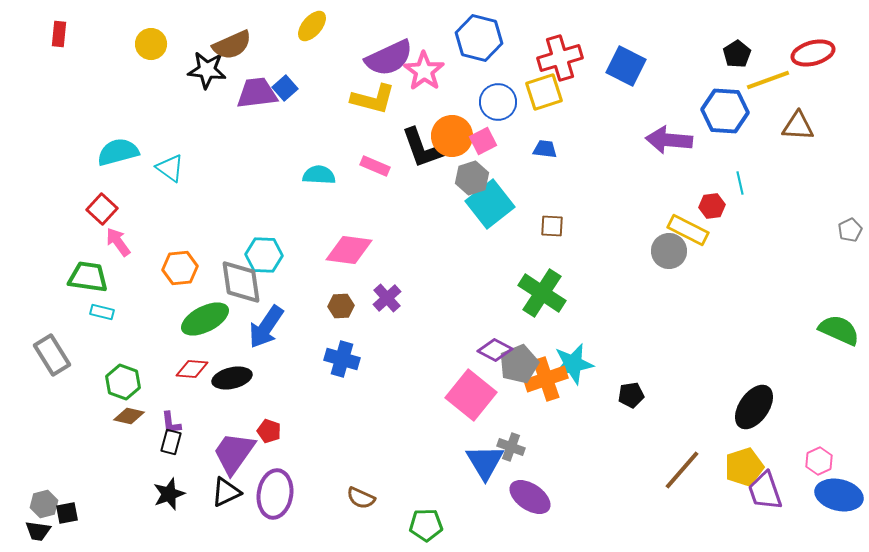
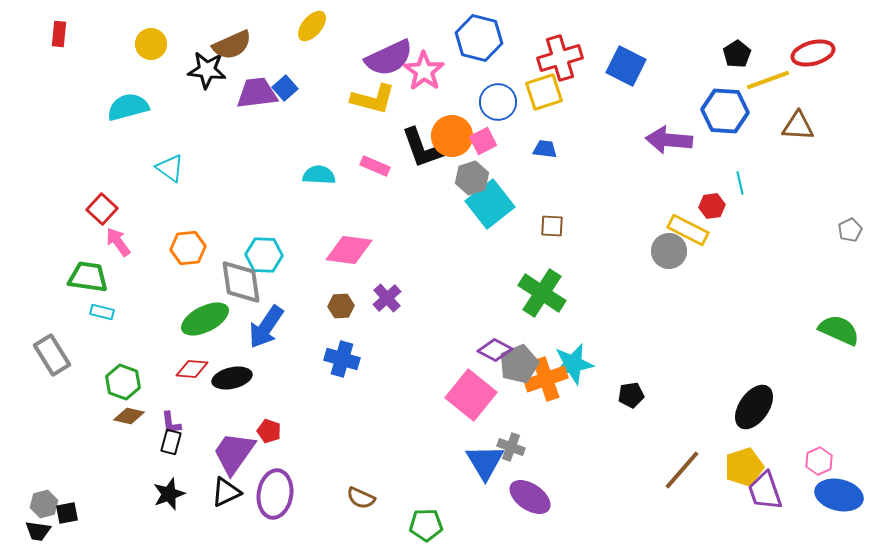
cyan semicircle at (118, 152): moved 10 px right, 45 px up
orange hexagon at (180, 268): moved 8 px right, 20 px up
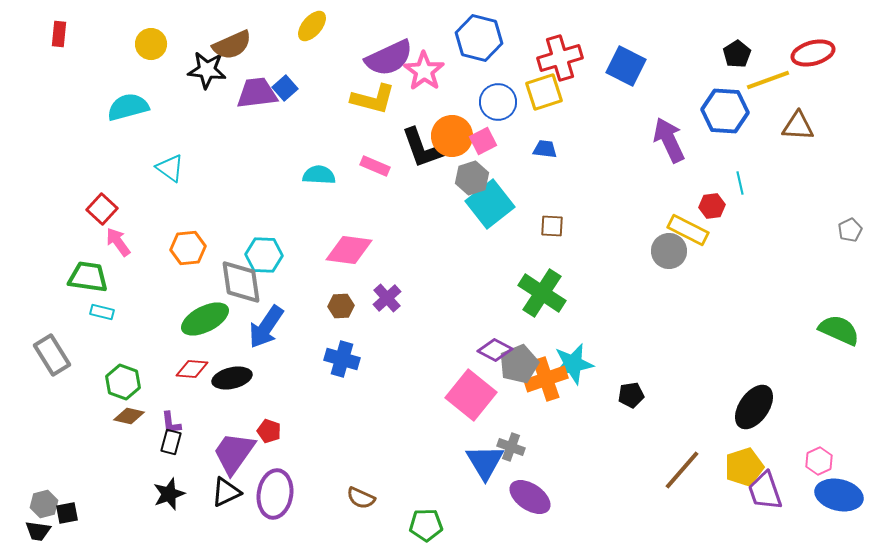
purple arrow at (669, 140): rotated 60 degrees clockwise
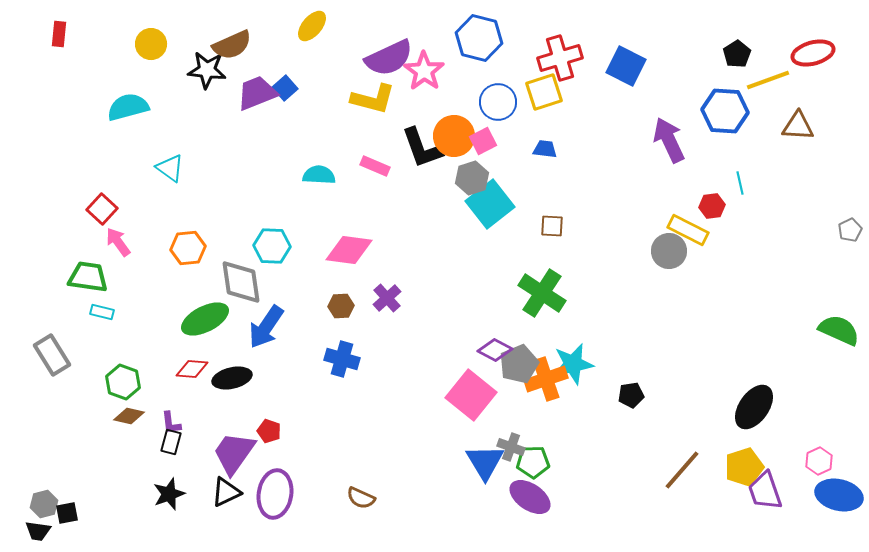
purple trapezoid at (257, 93): rotated 15 degrees counterclockwise
orange circle at (452, 136): moved 2 px right
cyan hexagon at (264, 255): moved 8 px right, 9 px up
green pentagon at (426, 525): moved 107 px right, 63 px up
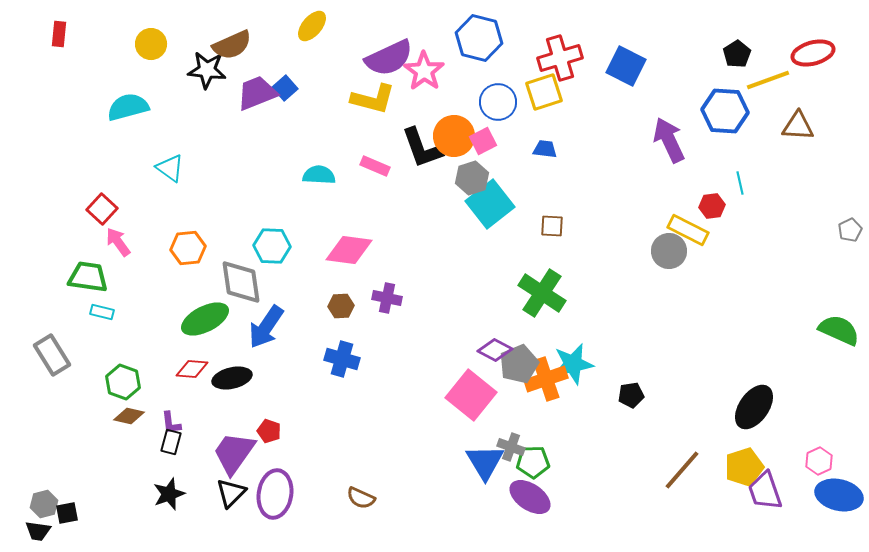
purple cross at (387, 298): rotated 36 degrees counterclockwise
black triangle at (226, 492): moved 5 px right, 1 px down; rotated 20 degrees counterclockwise
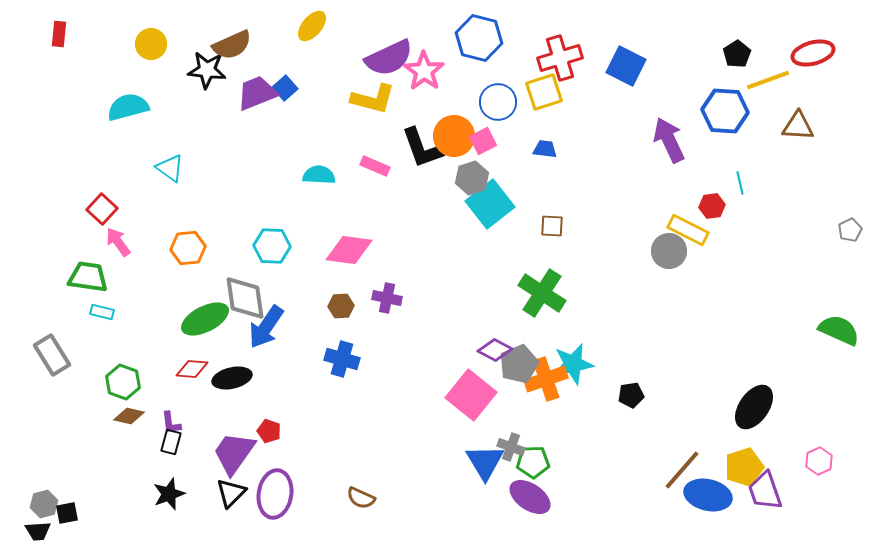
gray diamond at (241, 282): moved 4 px right, 16 px down
blue ellipse at (839, 495): moved 131 px left
black trapezoid at (38, 531): rotated 12 degrees counterclockwise
